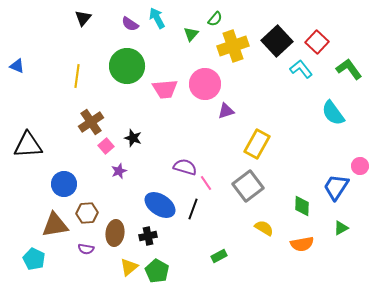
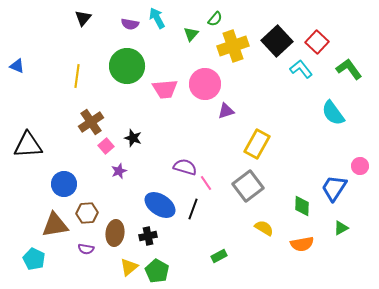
purple semicircle at (130, 24): rotated 24 degrees counterclockwise
blue trapezoid at (336, 187): moved 2 px left, 1 px down
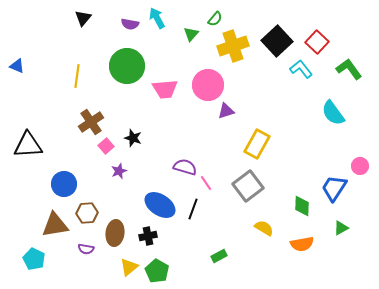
pink circle at (205, 84): moved 3 px right, 1 px down
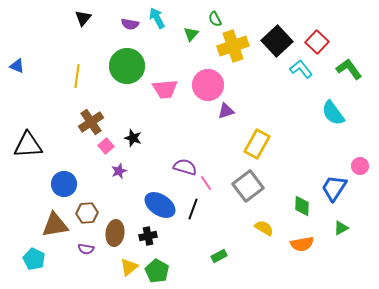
green semicircle at (215, 19): rotated 112 degrees clockwise
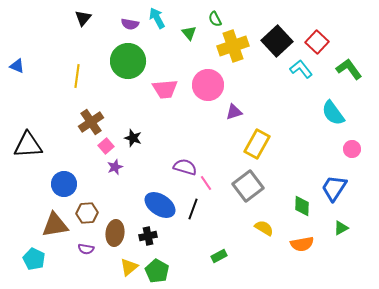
green triangle at (191, 34): moved 2 px left, 1 px up; rotated 21 degrees counterclockwise
green circle at (127, 66): moved 1 px right, 5 px up
purple triangle at (226, 111): moved 8 px right, 1 px down
pink circle at (360, 166): moved 8 px left, 17 px up
purple star at (119, 171): moved 4 px left, 4 px up
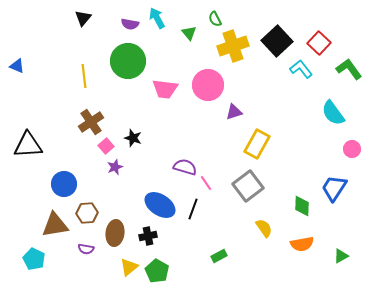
red square at (317, 42): moved 2 px right, 1 px down
yellow line at (77, 76): moved 7 px right; rotated 15 degrees counterclockwise
pink trapezoid at (165, 89): rotated 12 degrees clockwise
yellow semicircle at (264, 228): rotated 24 degrees clockwise
green triangle at (341, 228): moved 28 px down
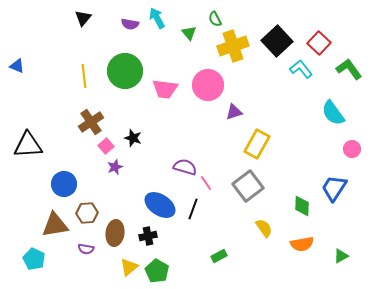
green circle at (128, 61): moved 3 px left, 10 px down
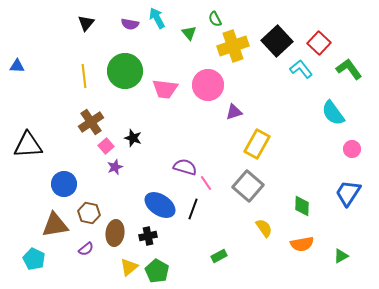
black triangle at (83, 18): moved 3 px right, 5 px down
blue triangle at (17, 66): rotated 21 degrees counterclockwise
gray square at (248, 186): rotated 12 degrees counterclockwise
blue trapezoid at (334, 188): moved 14 px right, 5 px down
brown hexagon at (87, 213): moved 2 px right; rotated 15 degrees clockwise
purple semicircle at (86, 249): rotated 49 degrees counterclockwise
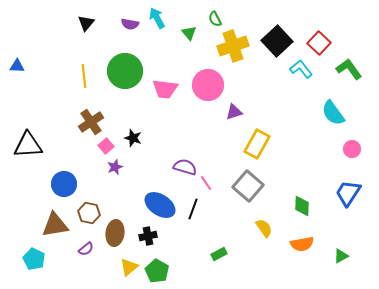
green rectangle at (219, 256): moved 2 px up
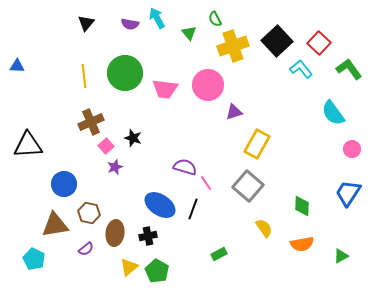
green circle at (125, 71): moved 2 px down
brown cross at (91, 122): rotated 10 degrees clockwise
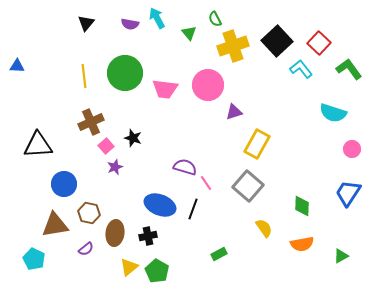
cyan semicircle at (333, 113): rotated 36 degrees counterclockwise
black triangle at (28, 145): moved 10 px right
blue ellipse at (160, 205): rotated 12 degrees counterclockwise
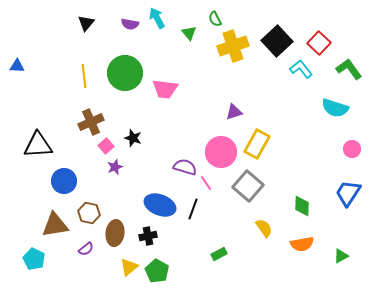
pink circle at (208, 85): moved 13 px right, 67 px down
cyan semicircle at (333, 113): moved 2 px right, 5 px up
blue circle at (64, 184): moved 3 px up
